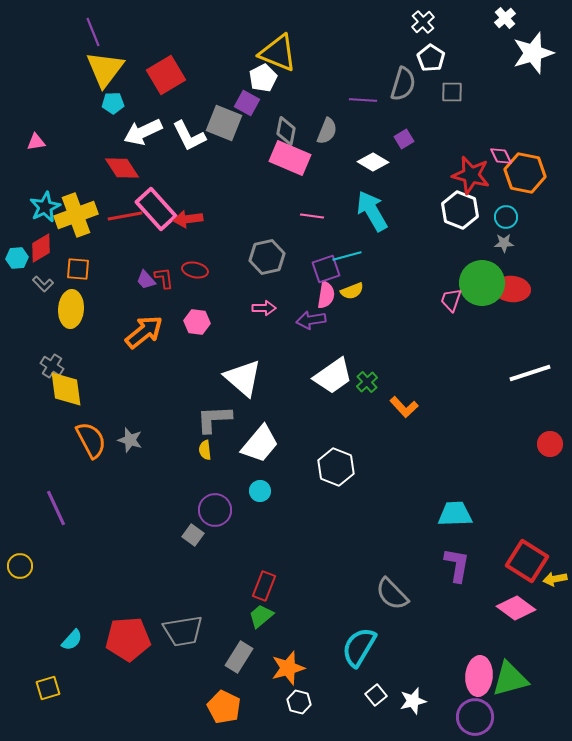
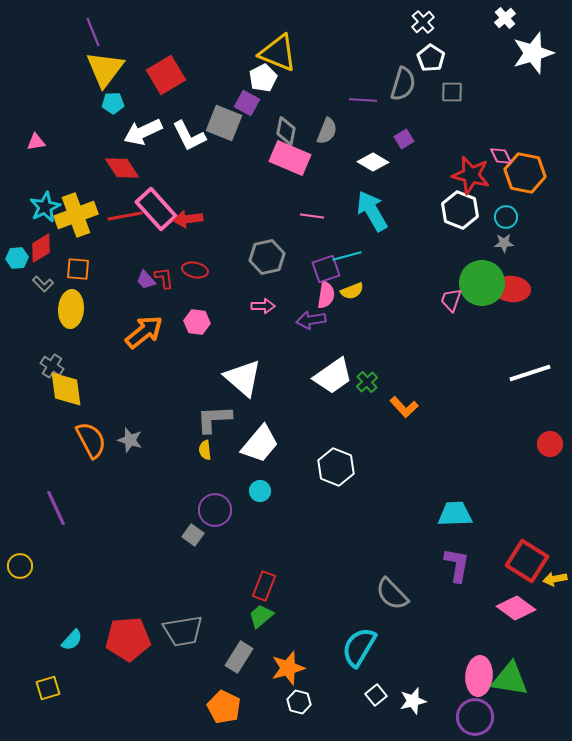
pink arrow at (264, 308): moved 1 px left, 2 px up
green triangle at (510, 679): rotated 24 degrees clockwise
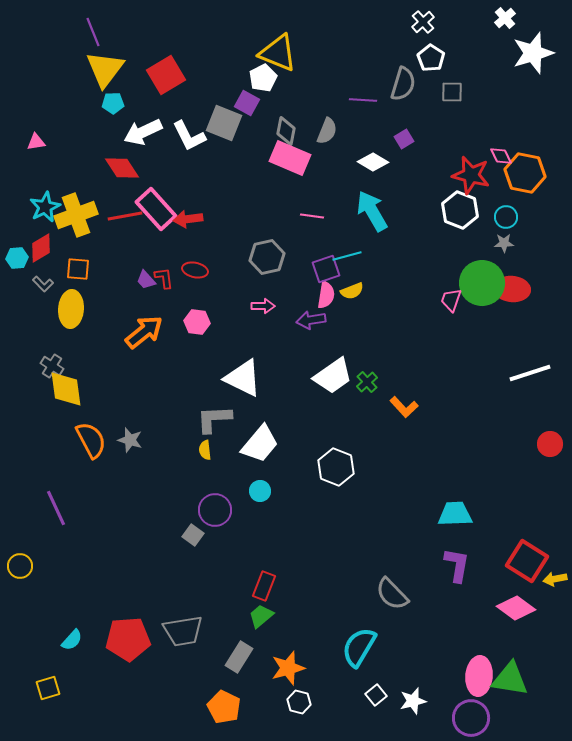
white triangle at (243, 378): rotated 15 degrees counterclockwise
purple circle at (475, 717): moved 4 px left, 1 px down
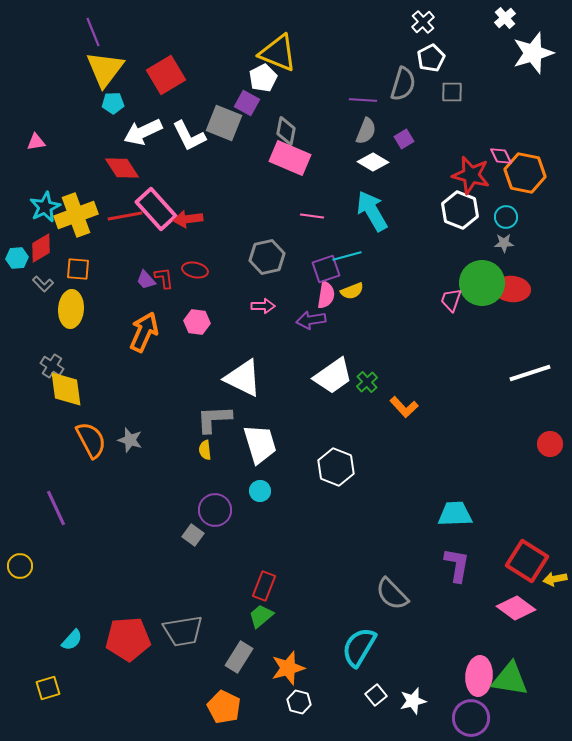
white pentagon at (431, 58): rotated 12 degrees clockwise
gray semicircle at (327, 131): moved 39 px right
orange arrow at (144, 332): rotated 27 degrees counterclockwise
white trapezoid at (260, 444): rotated 57 degrees counterclockwise
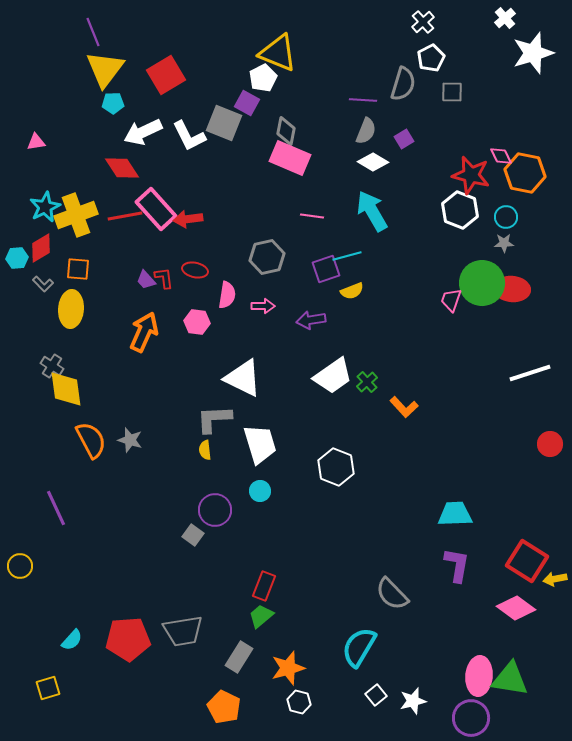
pink semicircle at (326, 295): moved 99 px left
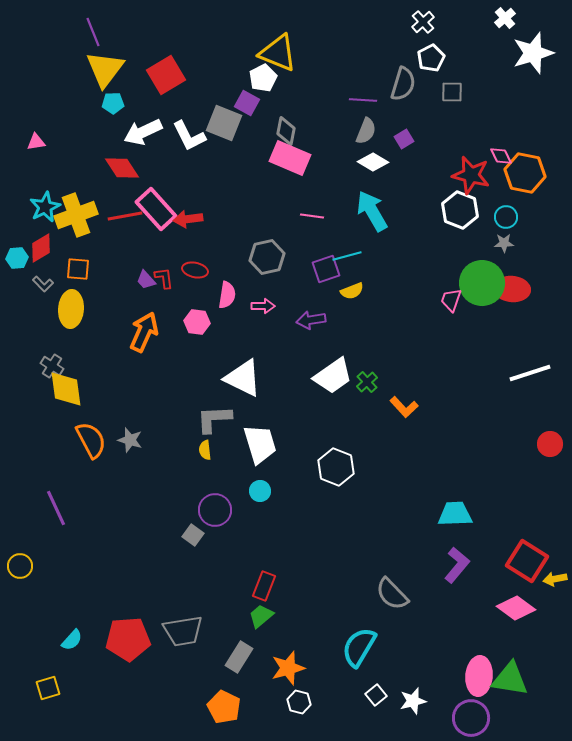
purple L-shape at (457, 565): rotated 30 degrees clockwise
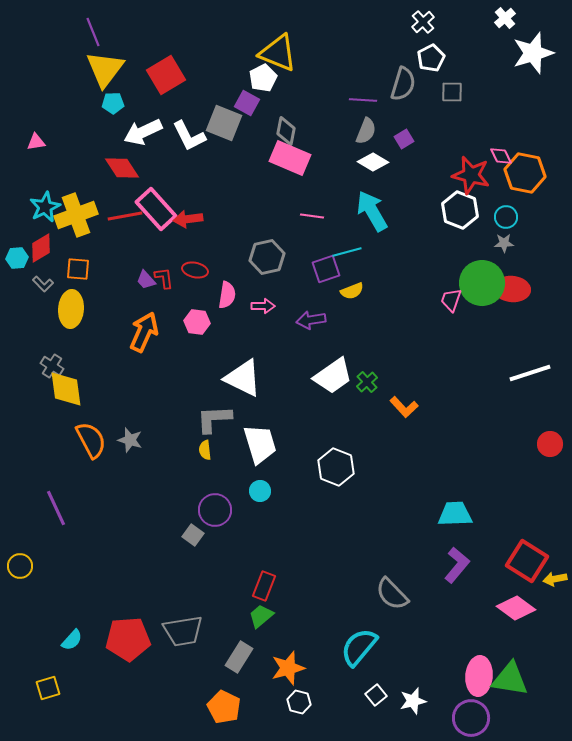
cyan line at (347, 256): moved 4 px up
cyan semicircle at (359, 647): rotated 9 degrees clockwise
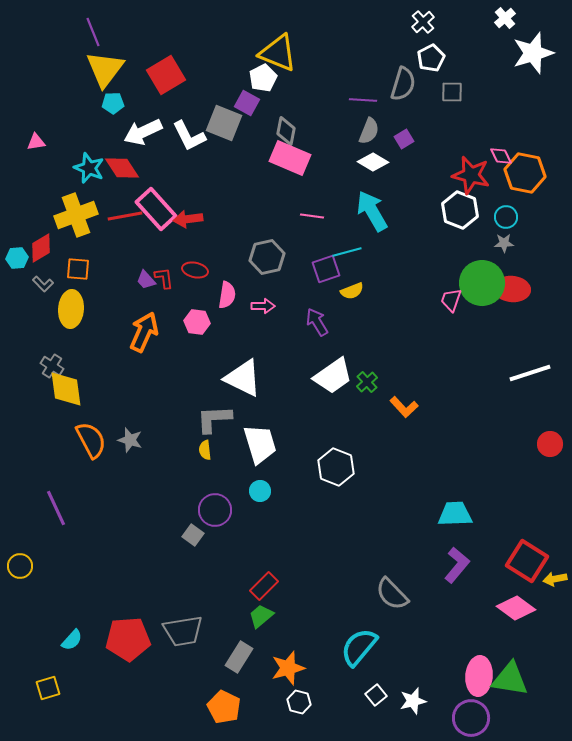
gray semicircle at (366, 131): moved 3 px right
cyan star at (45, 207): moved 44 px right, 39 px up; rotated 24 degrees counterclockwise
purple arrow at (311, 320): moved 6 px right, 2 px down; rotated 68 degrees clockwise
red rectangle at (264, 586): rotated 24 degrees clockwise
